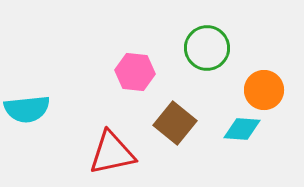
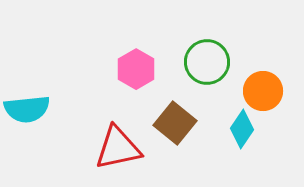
green circle: moved 14 px down
pink hexagon: moved 1 px right, 3 px up; rotated 24 degrees clockwise
orange circle: moved 1 px left, 1 px down
cyan diamond: rotated 60 degrees counterclockwise
red triangle: moved 6 px right, 5 px up
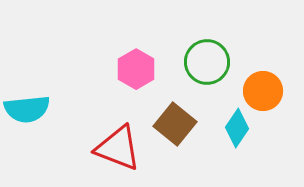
brown square: moved 1 px down
cyan diamond: moved 5 px left, 1 px up
red triangle: rotated 33 degrees clockwise
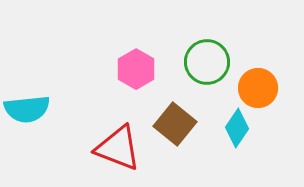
orange circle: moved 5 px left, 3 px up
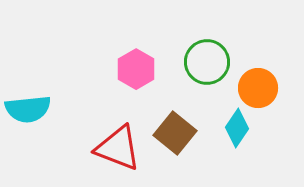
cyan semicircle: moved 1 px right
brown square: moved 9 px down
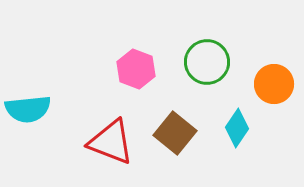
pink hexagon: rotated 9 degrees counterclockwise
orange circle: moved 16 px right, 4 px up
red triangle: moved 7 px left, 6 px up
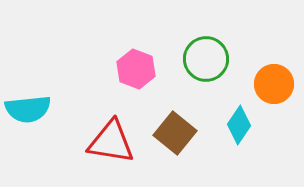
green circle: moved 1 px left, 3 px up
cyan diamond: moved 2 px right, 3 px up
red triangle: rotated 12 degrees counterclockwise
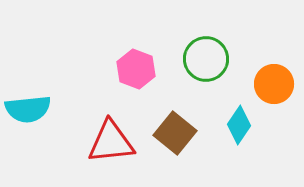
red triangle: rotated 15 degrees counterclockwise
